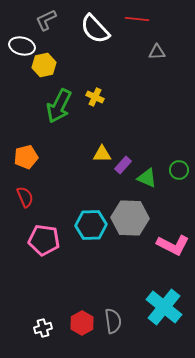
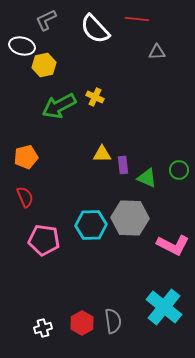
green arrow: rotated 36 degrees clockwise
purple rectangle: rotated 48 degrees counterclockwise
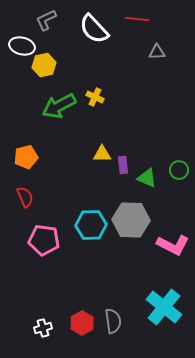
white semicircle: moved 1 px left
gray hexagon: moved 1 px right, 2 px down
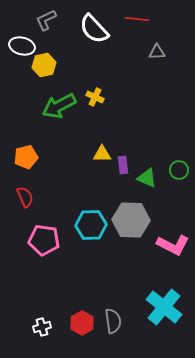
white cross: moved 1 px left, 1 px up
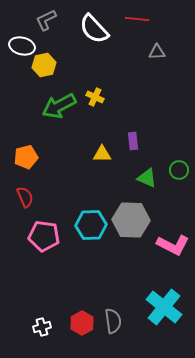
purple rectangle: moved 10 px right, 24 px up
pink pentagon: moved 4 px up
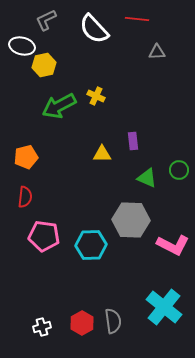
yellow cross: moved 1 px right, 1 px up
red semicircle: rotated 30 degrees clockwise
cyan hexagon: moved 20 px down
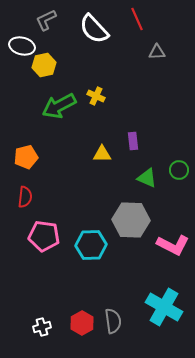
red line: rotated 60 degrees clockwise
cyan cross: rotated 9 degrees counterclockwise
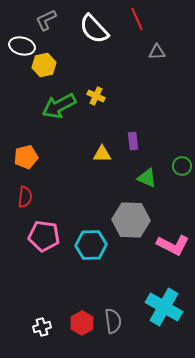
green circle: moved 3 px right, 4 px up
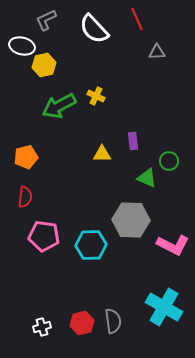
green circle: moved 13 px left, 5 px up
red hexagon: rotated 15 degrees clockwise
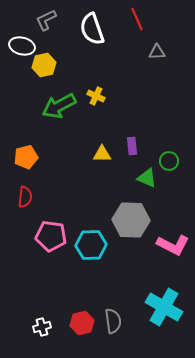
white semicircle: moved 2 px left; rotated 24 degrees clockwise
purple rectangle: moved 1 px left, 5 px down
pink pentagon: moved 7 px right
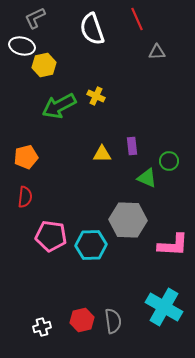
gray L-shape: moved 11 px left, 2 px up
gray hexagon: moved 3 px left
pink L-shape: rotated 24 degrees counterclockwise
red hexagon: moved 3 px up
